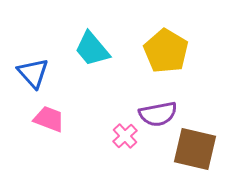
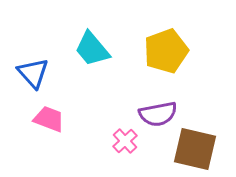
yellow pentagon: rotated 21 degrees clockwise
pink cross: moved 5 px down
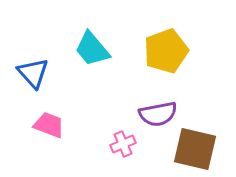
pink trapezoid: moved 6 px down
pink cross: moved 2 px left, 3 px down; rotated 20 degrees clockwise
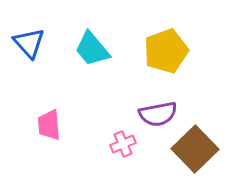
blue triangle: moved 4 px left, 30 px up
pink trapezoid: rotated 116 degrees counterclockwise
brown square: rotated 33 degrees clockwise
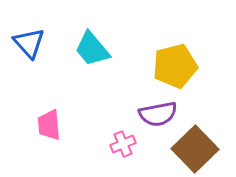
yellow pentagon: moved 9 px right, 15 px down; rotated 6 degrees clockwise
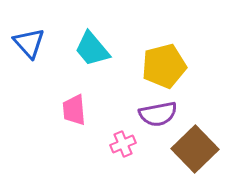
yellow pentagon: moved 11 px left
pink trapezoid: moved 25 px right, 15 px up
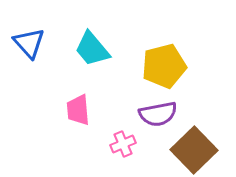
pink trapezoid: moved 4 px right
brown square: moved 1 px left, 1 px down
